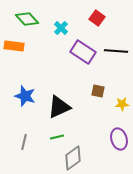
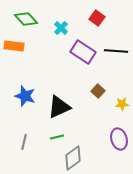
green diamond: moved 1 px left
brown square: rotated 32 degrees clockwise
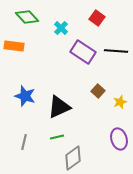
green diamond: moved 1 px right, 2 px up
yellow star: moved 2 px left, 2 px up; rotated 16 degrees counterclockwise
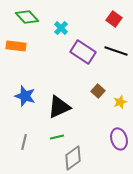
red square: moved 17 px right, 1 px down
orange rectangle: moved 2 px right
black line: rotated 15 degrees clockwise
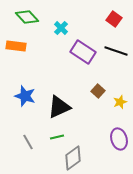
gray line: moved 4 px right; rotated 42 degrees counterclockwise
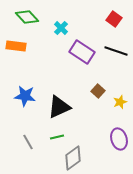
purple rectangle: moved 1 px left
blue star: rotated 10 degrees counterclockwise
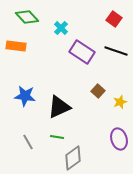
green line: rotated 24 degrees clockwise
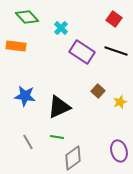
purple ellipse: moved 12 px down
